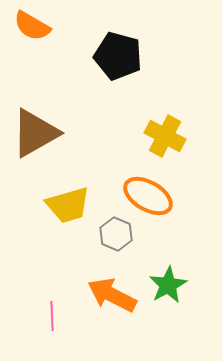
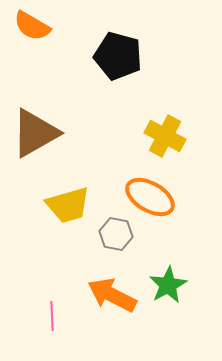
orange ellipse: moved 2 px right, 1 px down
gray hexagon: rotated 12 degrees counterclockwise
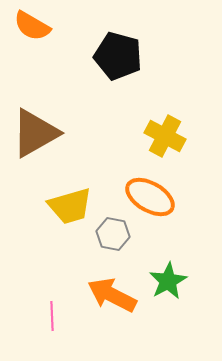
yellow trapezoid: moved 2 px right, 1 px down
gray hexagon: moved 3 px left
green star: moved 4 px up
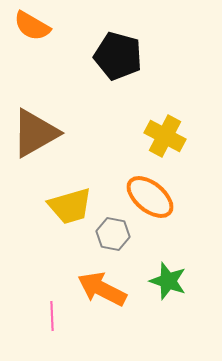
orange ellipse: rotated 9 degrees clockwise
green star: rotated 24 degrees counterclockwise
orange arrow: moved 10 px left, 6 px up
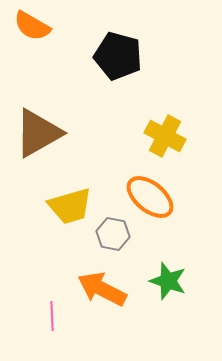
brown triangle: moved 3 px right
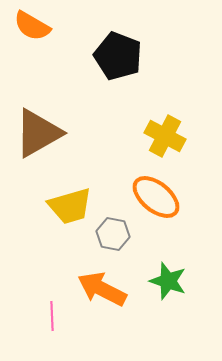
black pentagon: rotated 6 degrees clockwise
orange ellipse: moved 6 px right
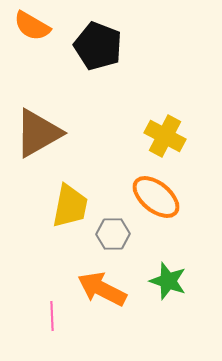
black pentagon: moved 20 px left, 10 px up
yellow trapezoid: rotated 63 degrees counterclockwise
gray hexagon: rotated 12 degrees counterclockwise
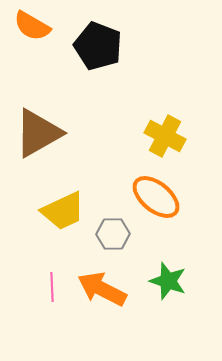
yellow trapezoid: moved 7 px left, 5 px down; rotated 54 degrees clockwise
pink line: moved 29 px up
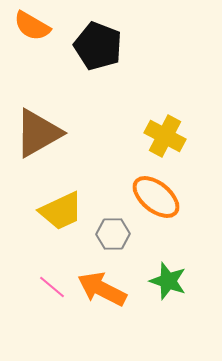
yellow trapezoid: moved 2 px left
pink line: rotated 48 degrees counterclockwise
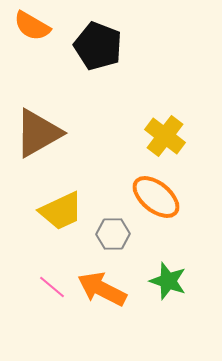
yellow cross: rotated 9 degrees clockwise
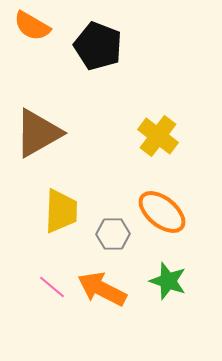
yellow cross: moved 7 px left
orange ellipse: moved 6 px right, 15 px down
yellow trapezoid: rotated 63 degrees counterclockwise
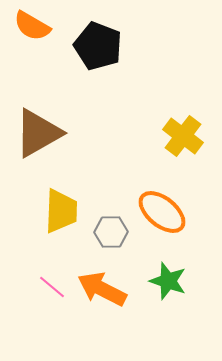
yellow cross: moved 25 px right
gray hexagon: moved 2 px left, 2 px up
